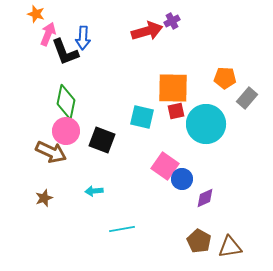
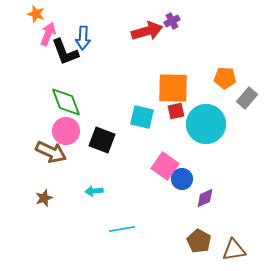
green diamond: rotated 32 degrees counterclockwise
brown triangle: moved 4 px right, 3 px down
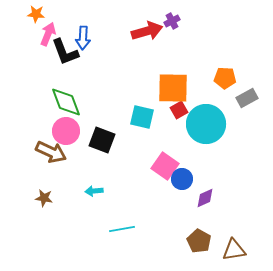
orange star: rotated 12 degrees counterclockwise
gray rectangle: rotated 20 degrees clockwise
red square: moved 3 px right, 1 px up; rotated 18 degrees counterclockwise
brown star: rotated 30 degrees clockwise
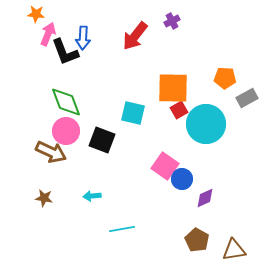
red arrow: moved 12 px left, 5 px down; rotated 144 degrees clockwise
cyan square: moved 9 px left, 4 px up
cyan arrow: moved 2 px left, 5 px down
brown pentagon: moved 2 px left, 1 px up
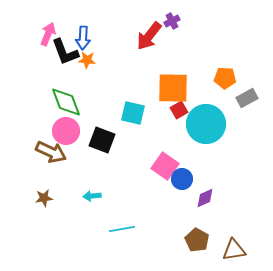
orange star: moved 51 px right, 46 px down
red arrow: moved 14 px right
brown star: rotated 18 degrees counterclockwise
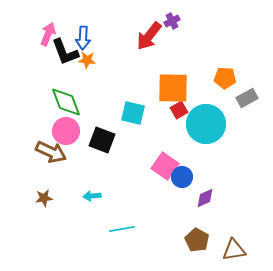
blue circle: moved 2 px up
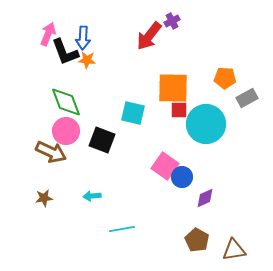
red square: rotated 30 degrees clockwise
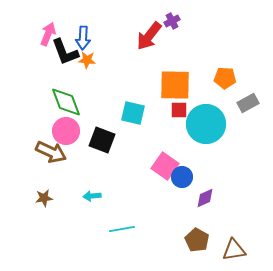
orange square: moved 2 px right, 3 px up
gray rectangle: moved 1 px right, 5 px down
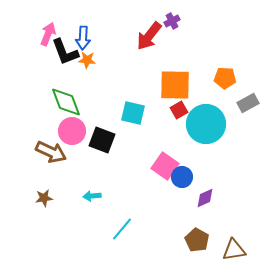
red square: rotated 30 degrees counterclockwise
pink circle: moved 6 px right
cyan line: rotated 40 degrees counterclockwise
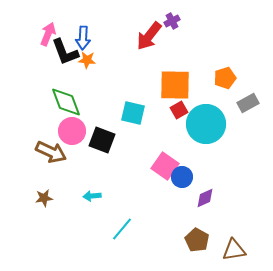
orange pentagon: rotated 20 degrees counterclockwise
